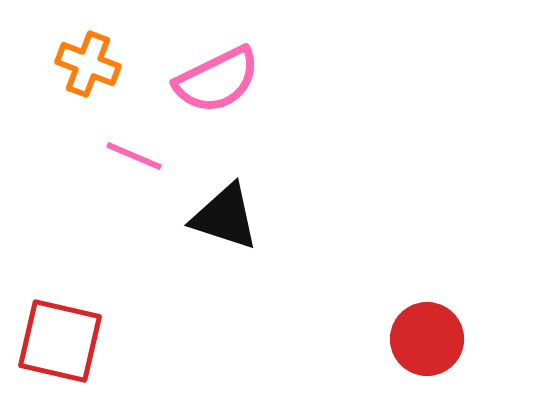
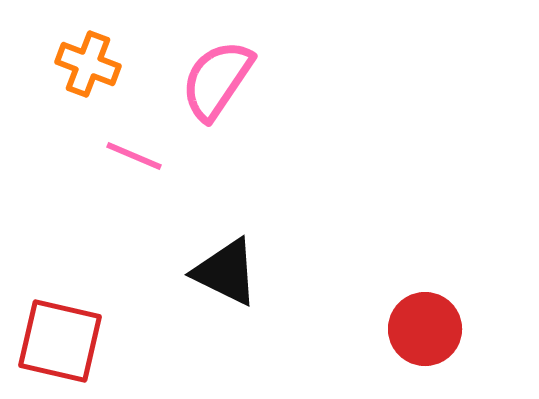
pink semicircle: rotated 150 degrees clockwise
black triangle: moved 1 px right, 55 px down; rotated 8 degrees clockwise
red circle: moved 2 px left, 10 px up
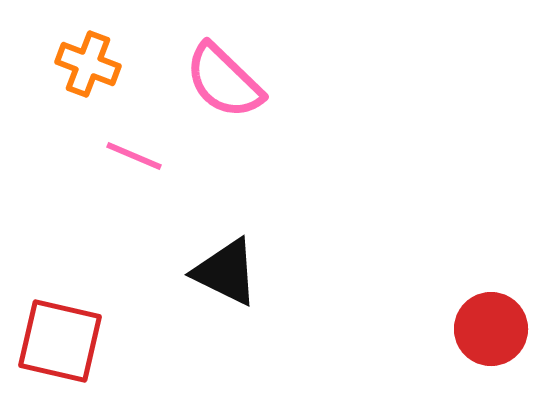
pink semicircle: moved 7 px right, 1 px down; rotated 80 degrees counterclockwise
red circle: moved 66 px right
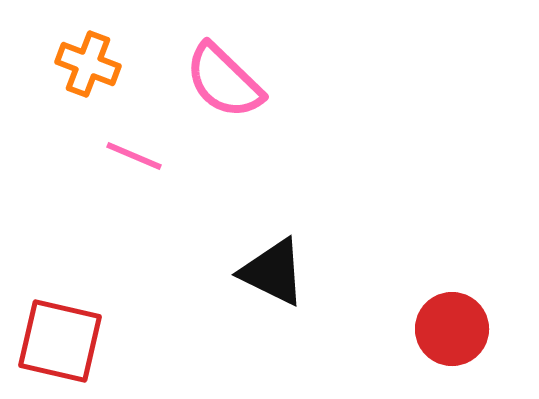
black triangle: moved 47 px right
red circle: moved 39 px left
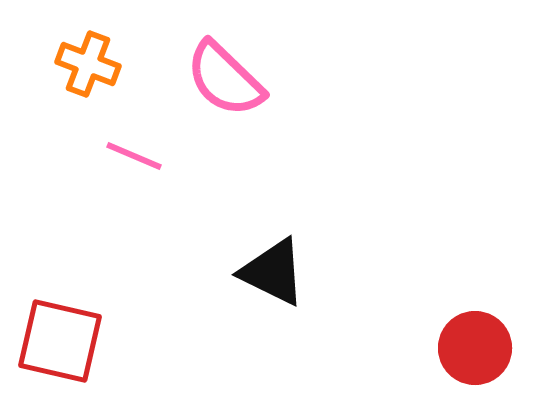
pink semicircle: moved 1 px right, 2 px up
red circle: moved 23 px right, 19 px down
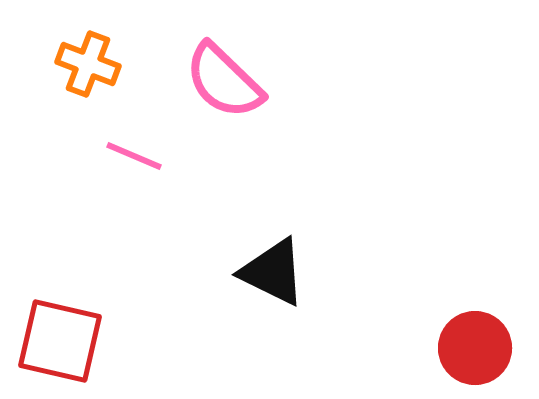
pink semicircle: moved 1 px left, 2 px down
